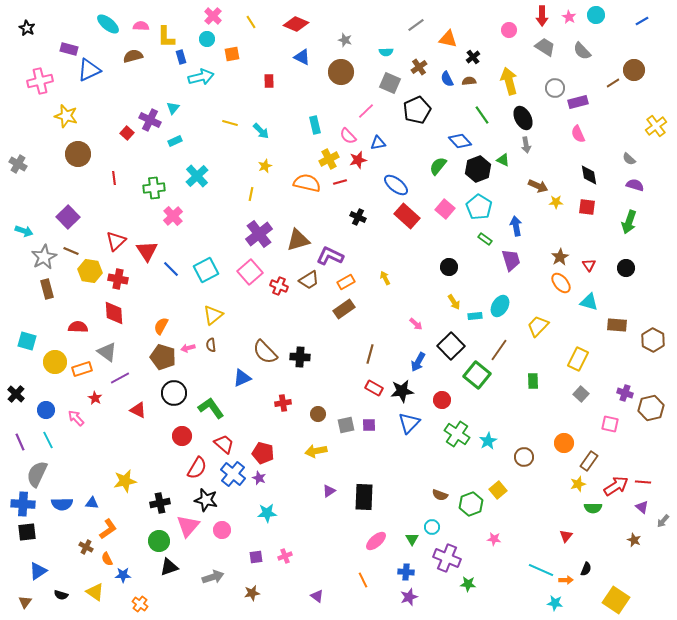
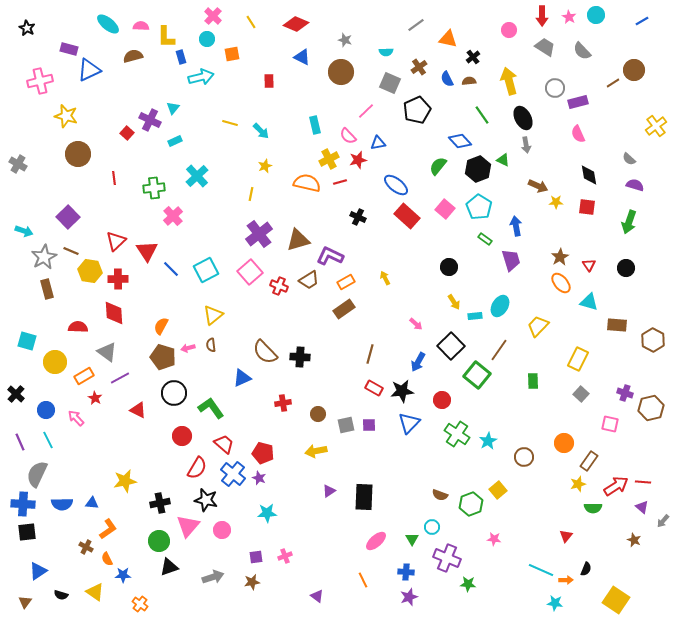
red cross at (118, 279): rotated 12 degrees counterclockwise
orange rectangle at (82, 369): moved 2 px right, 7 px down; rotated 12 degrees counterclockwise
brown star at (252, 593): moved 11 px up
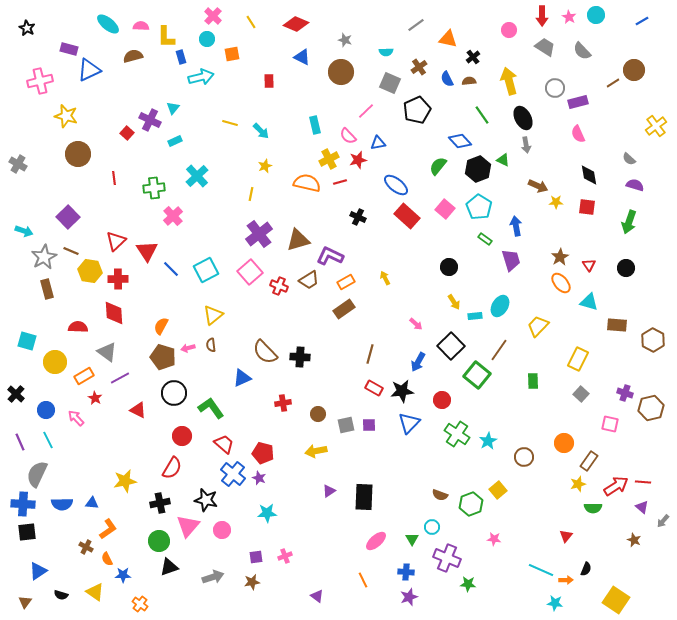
red semicircle at (197, 468): moved 25 px left
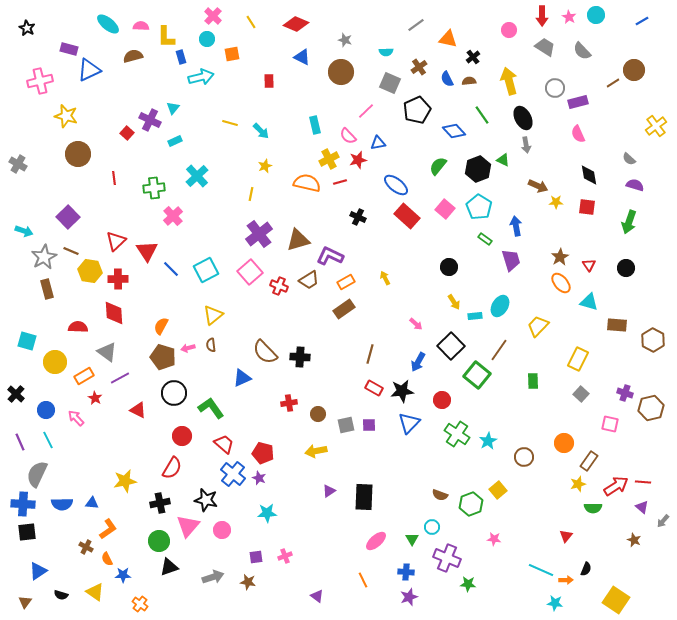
blue diamond at (460, 141): moved 6 px left, 10 px up
red cross at (283, 403): moved 6 px right
brown star at (252, 582): moved 4 px left; rotated 21 degrees clockwise
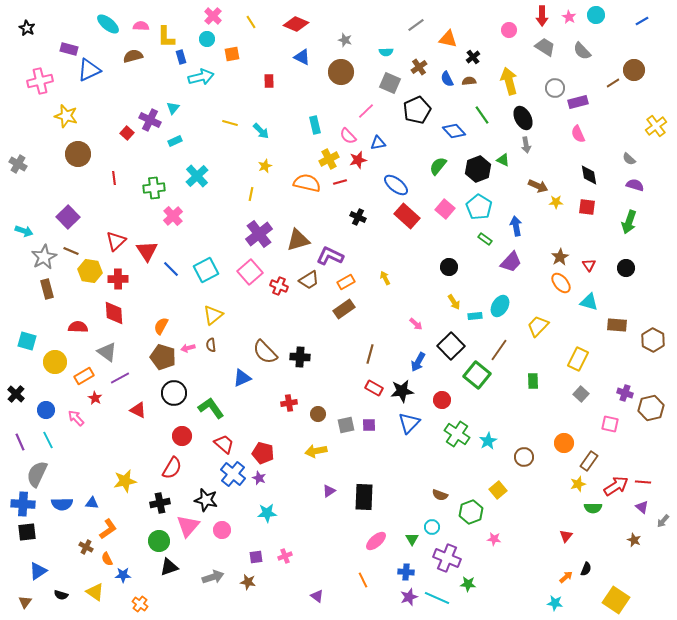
purple trapezoid at (511, 260): moved 2 px down; rotated 60 degrees clockwise
green hexagon at (471, 504): moved 8 px down
cyan line at (541, 570): moved 104 px left, 28 px down
orange arrow at (566, 580): moved 3 px up; rotated 40 degrees counterclockwise
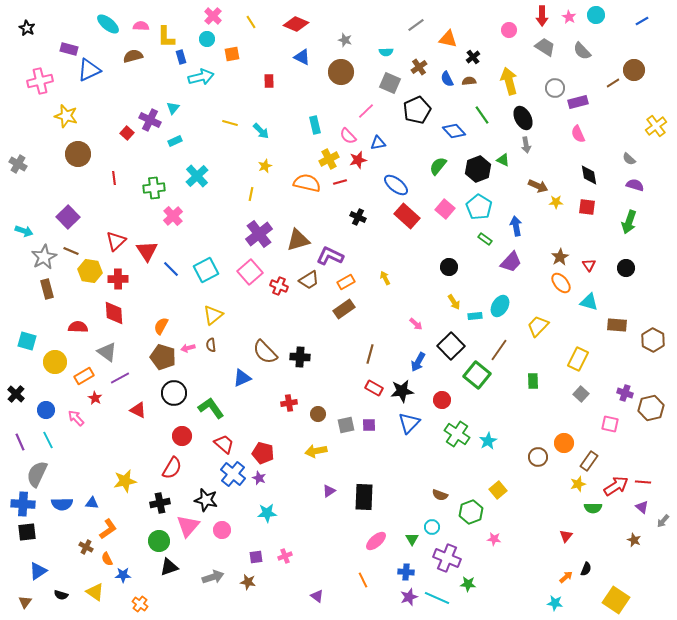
brown circle at (524, 457): moved 14 px right
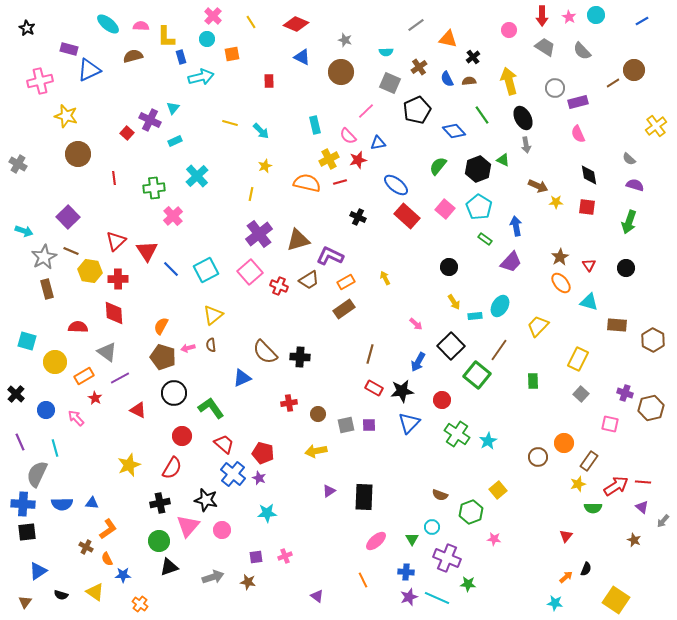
cyan line at (48, 440): moved 7 px right, 8 px down; rotated 12 degrees clockwise
yellow star at (125, 481): moved 4 px right, 16 px up; rotated 10 degrees counterclockwise
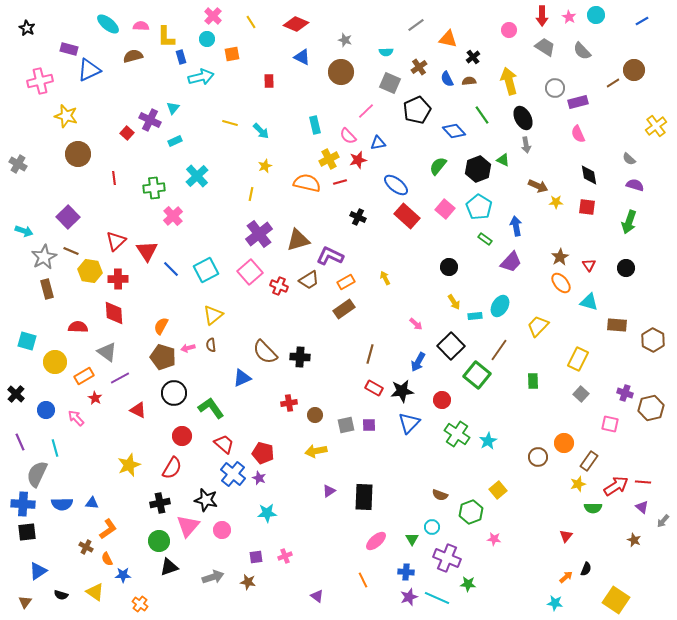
brown circle at (318, 414): moved 3 px left, 1 px down
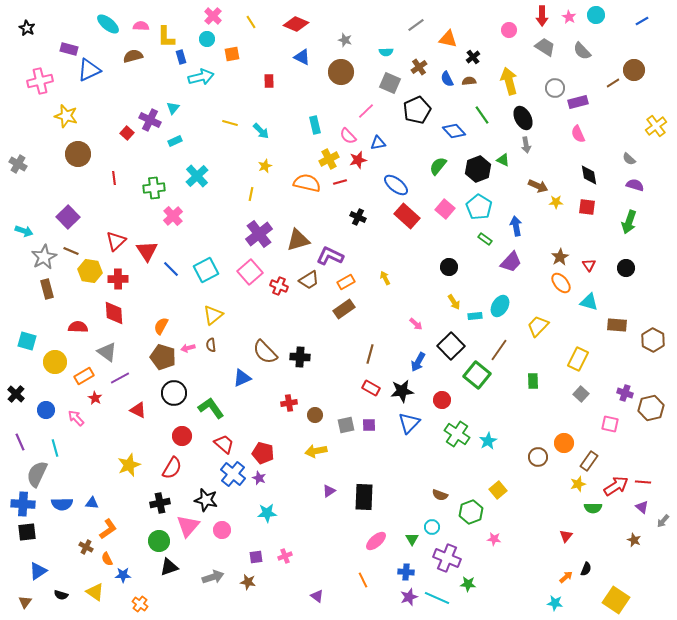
red rectangle at (374, 388): moved 3 px left
